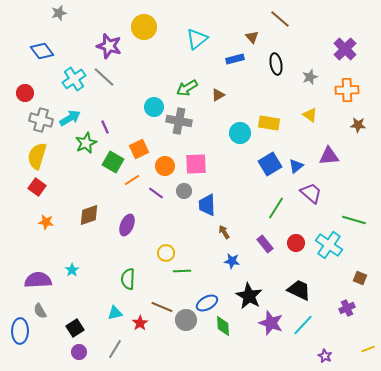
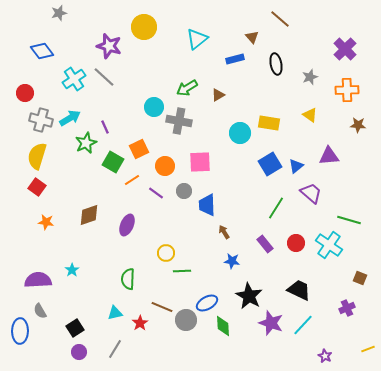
pink square at (196, 164): moved 4 px right, 2 px up
green line at (354, 220): moved 5 px left
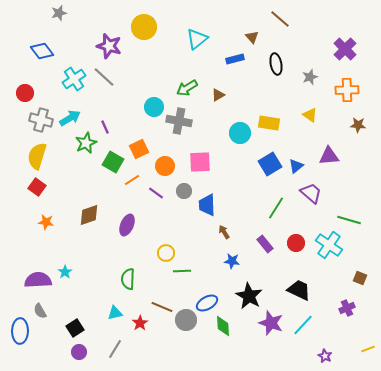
cyan star at (72, 270): moved 7 px left, 2 px down
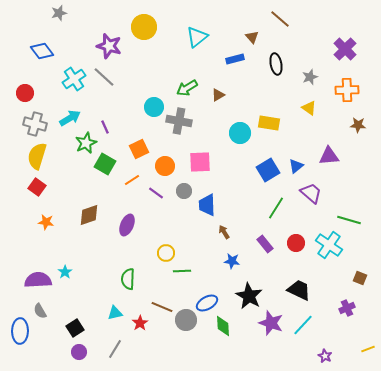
cyan triangle at (197, 39): moved 2 px up
yellow triangle at (310, 115): moved 1 px left, 7 px up
gray cross at (41, 120): moved 6 px left, 4 px down
green square at (113, 162): moved 8 px left, 2 px down
blue square at (270, 164): moved 2 px left, 6 px down
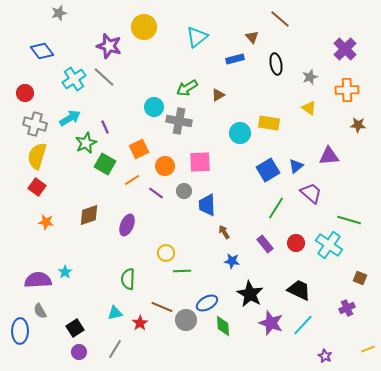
black star at (249, 296): moved 1 px right, 2 px up
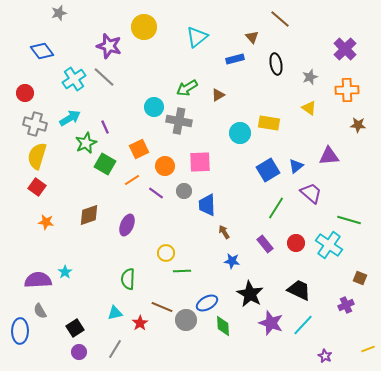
purple cross at (347, 308): moved 1 px left, 3 px up
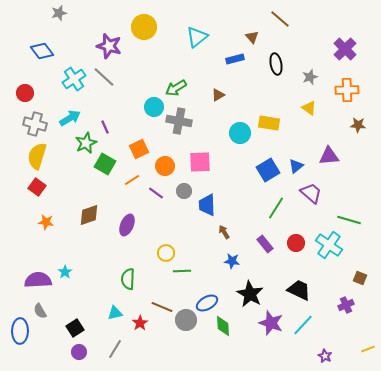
green arrow at (187, 88): moved 11 px left
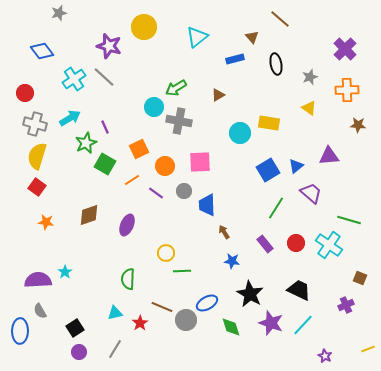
green diamond at (223, 326): moved 8 px right, 1 px down; rotated 15 degrees counterclockwise
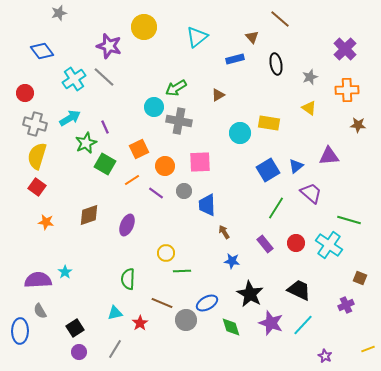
brown line at (162, 307): moved 4 px up
